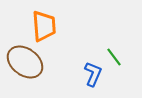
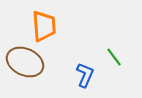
brown ellipse: rotated 12 degrees counterclockwise
blue L-shape: moved 8 px left, 1 px down
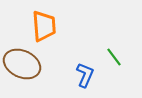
brown ellipse: moved 3 px left, 2 px down
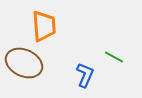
green line: rotated 24 degrees counterclockwise
brown ellipse: moved 2 px right, 1 px up
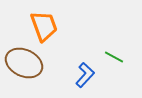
orange trapezoid: rotated 16 degrees counterclockwise
blue L-shape: rotated 20 degrees clockwise
